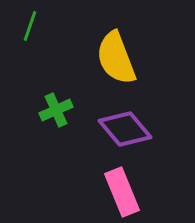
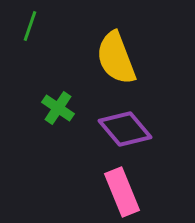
green cross: moved 2 px right, 2 px up; rotated 32 degrees counterclockwise
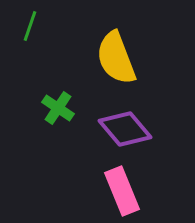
pink rectangle: moved 1 px up
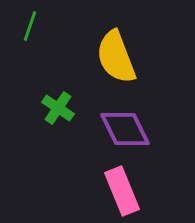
yellow semicircle: moved 1 px up
purple diamond: rotated 14 degrees clockwise
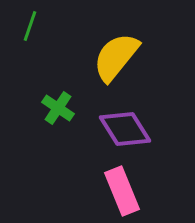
yellow semicircle: rotated 60 degrees clockwise
purple diamond: rotated 6 degrees counterclockwise
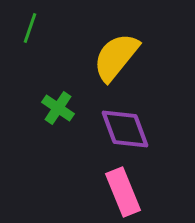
green line: moved 2 px down
purple diamond: rotated 12 degrees clockwise
pink rectangle: moved 1 px right, 1 px down
